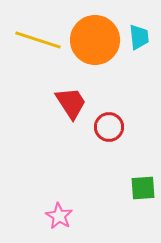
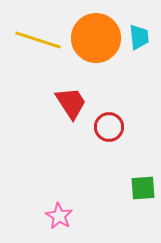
orange circle: moved 1 px right, 2 px up
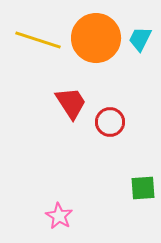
cyan trapezoid: moved 1 px right, 2 px down; rotated 148 degrees counterclockwise
red circle: moved 1 px right, 5 px up
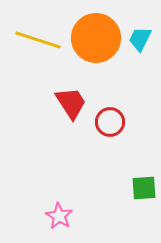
green square: moved 1 px right
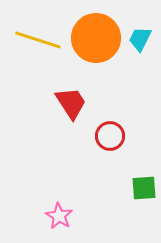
red circle: moved 14 px down
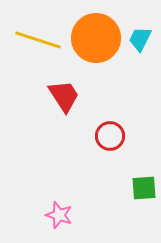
red trapezoid: moved 7 px left, 7 px up
pink star: moved 1 px up; rotated 12 degrees counterclockwise
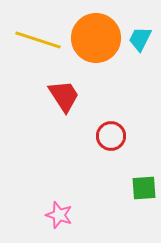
red circle: moved 1 px right
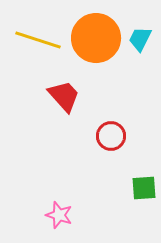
red trapezoid: rotated 9 degrees counterclockwise
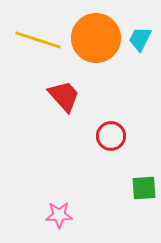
pink star: rotated 20 degrees counterclockwise
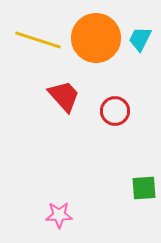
red circle: moved 4 px right, 25 px up
